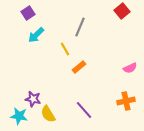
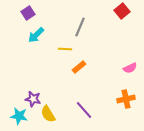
yellow line: rotated 56 degrees counterclockwise
orange cross: moved 2 px up
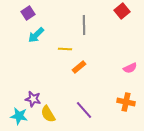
gray line: moved 4 px right, 2 px up; rotated 24 degrees counterclockwise
orange cross: moved 3 px down; rotated 24 degrees clockwise
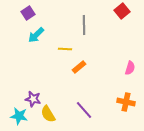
pink semicircle: rotated 48 degrees counterclockwise
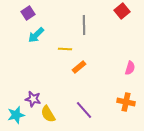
cyan star: moved 3 px left, 1 px up; rotated 24 degrees counterclockwise
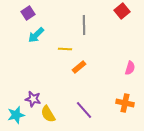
orange cross: moved 1 px left, 1 px down
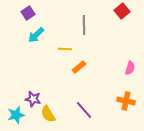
orange cross: moved 1 px right, 2 px up
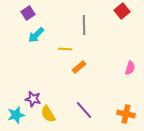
orange cross: moved 13 px down
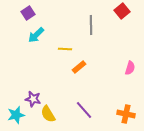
gray line: moved 7 px right
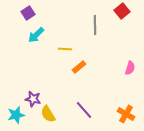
gray line: moved 4 px right
orange cross: rotated 18 degrees clockwise
